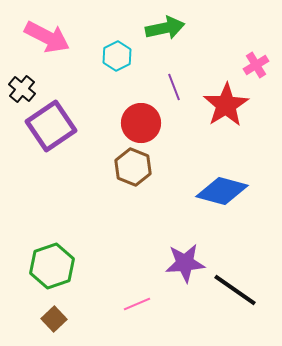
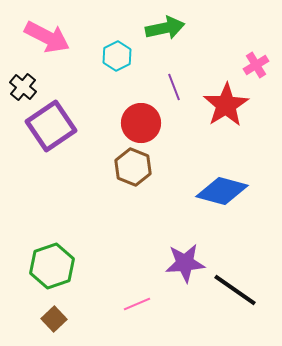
black cross: moved 1 px right, 2 px up
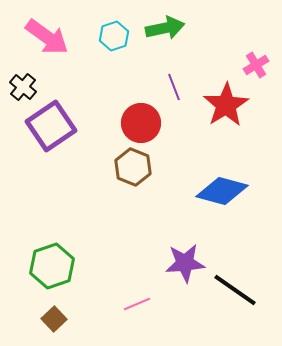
pink arrow: rotated 9 degrees clockwise
cyan hexagon: moved 3 px left, 20 px up; rotated 8 degrees clockwise
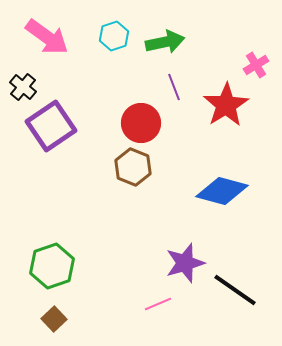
green arrow: moved 14 px down
purple star: rotated 12 degrees counterclockwise
pink line: moved 21 px right
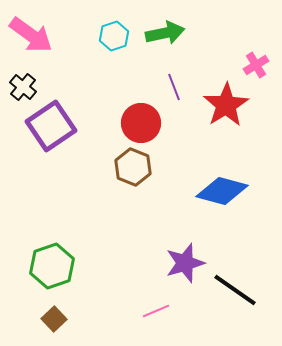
pink arrow: moved 16 px left, 2 px up
green arrow: moved 9 px up
pink line: moved 2 px left, 7 px down
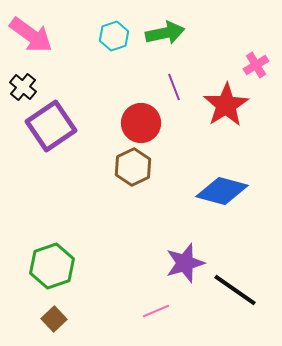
brown hexagon: rotated 12 degrees clockwise
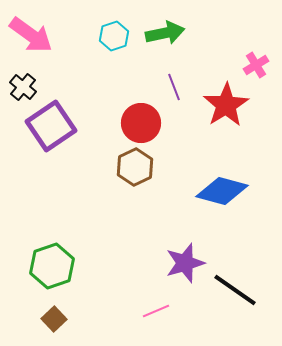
brown hexagon: moved 2 px right
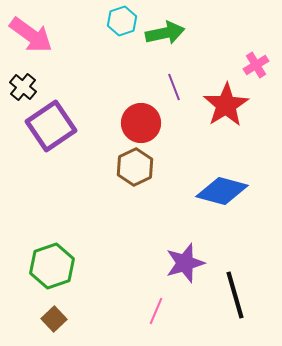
cyan hexagon: moved 8 px right, 15 px up
black line: moved 5 px down; rotated 39 degrees clockwise
pink line: rotated 44 degrees counterclockwise
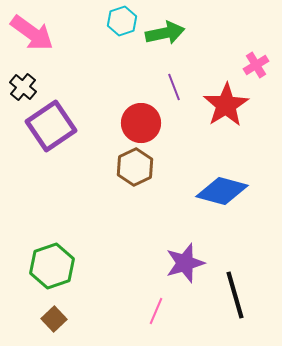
pink arrow: moved 1 px right, 2 px up
